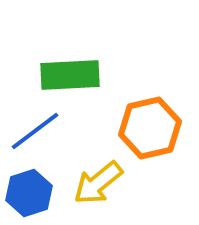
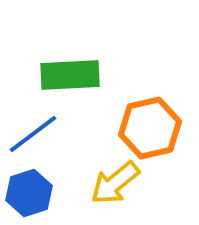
blue line: moved 2 px left, 3 px down
yellow arrow: moved 17 px right
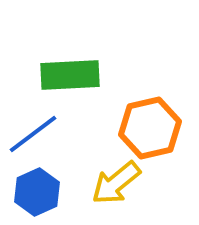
yellow arrow: moved 1 px right
blue hexagon: moved 8 px right, 1 px up; rotated 6 degrees counterclockwise
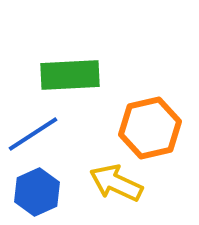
blue line: rotated 4 degrees clockwise
yellow arrow: rotated 64 degrees clockwise
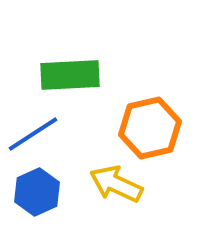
yellow arrow: moved 1 px down
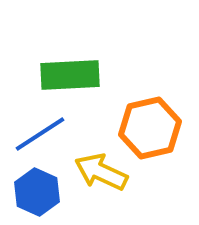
blue line: moved 7 px right
yellow arrow: moved 15 px left, 12 px up
blue hexagon: rotated 12 degrees counterclockwise
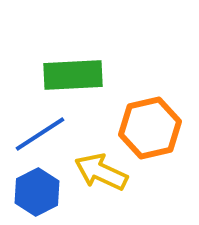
green rectangle: moved 3 px right
blue hexagon: rotated 9 degrees clockwise
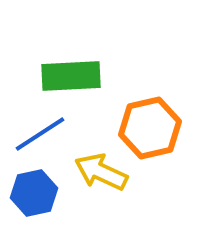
green rectangle: moved 2 px left, 1 px down
blue hexagon: moved 3 px left, 1 px down; rotated 15 degrees clockwise
